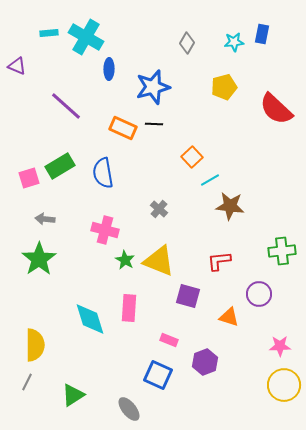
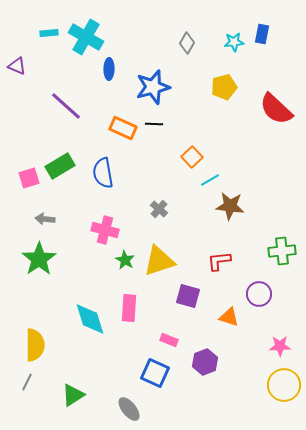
yellow triangle at (159, 261): rotated 40 degrees counterclockwise
blue square at (158, 375): moved 3 px left, 2 px up
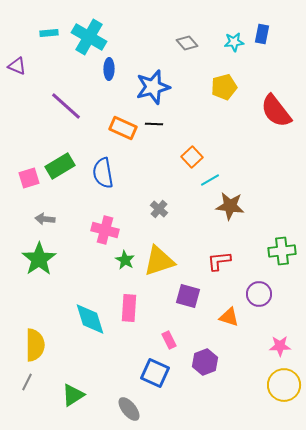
cyan cross at (86, 37): moved 3 px right
gray diamond at (187, 43): rotated 70 degrees counterclockwise
red semicircle at (276, 109): moved 2 px down; rotated 9 degrees clockwise
pink rectangle at (169, 340): rotated 42 degrees clockwise
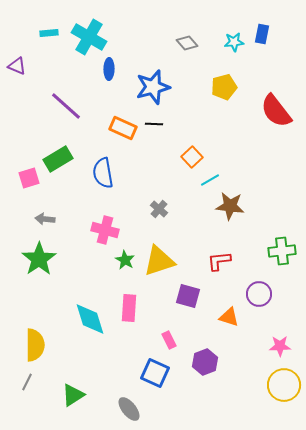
green rectangle at (60, 166): moved 2 px left, 7 px up
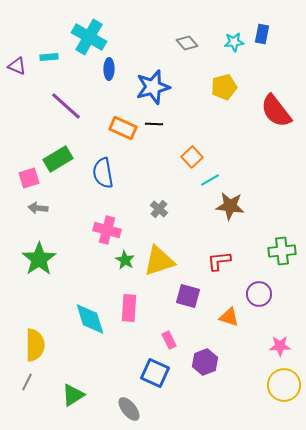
cyan rectangle at (49, 33): moved 24 px down
gray arrow at (45, 219): moved 7 px left, 11 px up
pink cross at (105, 230): moved 2 px right
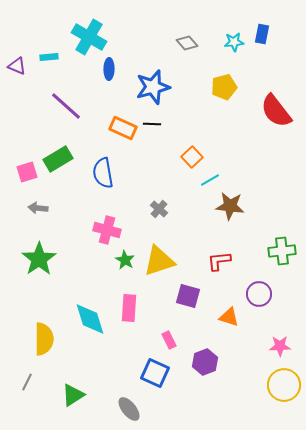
black line at (154, 124): moved 2 px left
pink square at (29, 178): moved 2 px left, 6 px up
yellow semicircle at (35, 345): moved 9 px right, 6 px up
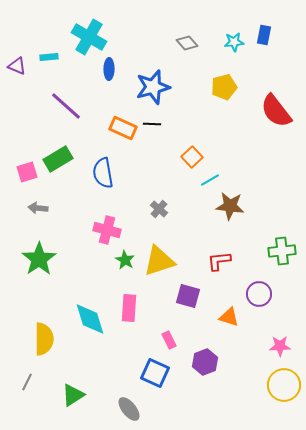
blue rectangle at (262, 34): moved 2 px right, 1 px down
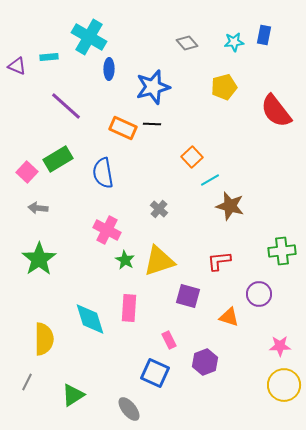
pink square at (27, 172): rotated 30 degrees counterclockwise
brown star at (230, 206): rotated 8 degrees clockwise
pink cross at (107, 230): rotated 12 degrees clockwise
